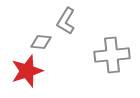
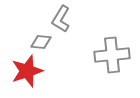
gray L-shape: moved 5 px left, 2 px up
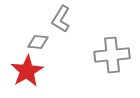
gray diamond: moved 3 px left
red star: rotated 12 degrees counterclockwise
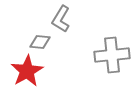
gray diamond: moved 2 px right
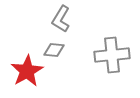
gray diamond: moved 14 px right, 8 px down
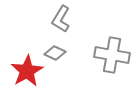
gray diamond: moved 1 px right, 3 px down; rotated 20 degrees clockwise
gray cross: rotated 16 degrees clockwise
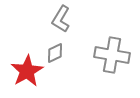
gray diamond: rotated 50 degrees counterclockwise
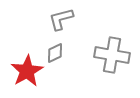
gray L-shape: rotated 44 degrees clockwise
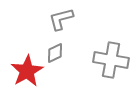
gray cross: moved 1 px left, 5 px down
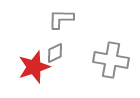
gray L-shape: rotated 16 degrees clockwise
red star: moved 7 px right, 4 px up; rotated 12 degrees clockwise
